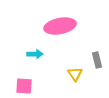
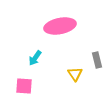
cyan arrow: moved 4 px down; rotated 126 degrees clockwise
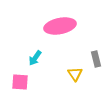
gray rectangle: moved 1 px left, 1 px up
pink square: moved 4 px left, 4 px up
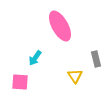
pink ellipse: rotated 72 degrees clockwise
yellow triangle: moved 2 px down
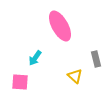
yellow triangle: rotated 14 degrees counterclockwise
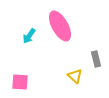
cyan arrow: moved 6 px left, 22 px up
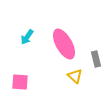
pink ellipse: moved 4 px right, 18 px down
cyan arrow: moved 2 px left, 1 px down
